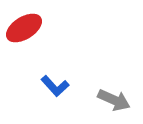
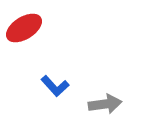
gray arrow: moved 9 px left, 4 px down; rotated 32 degrees counterclockwise
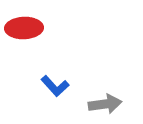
red ellipse: rotated 30 degrees clockwise
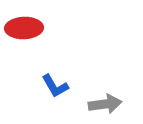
blue L-shape: rotated 12 degrees clockwise
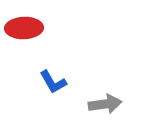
blue L-shape: moved 2 px left, 4 px up
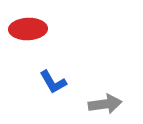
red ellipse: moved 4 px right, 1 px down
